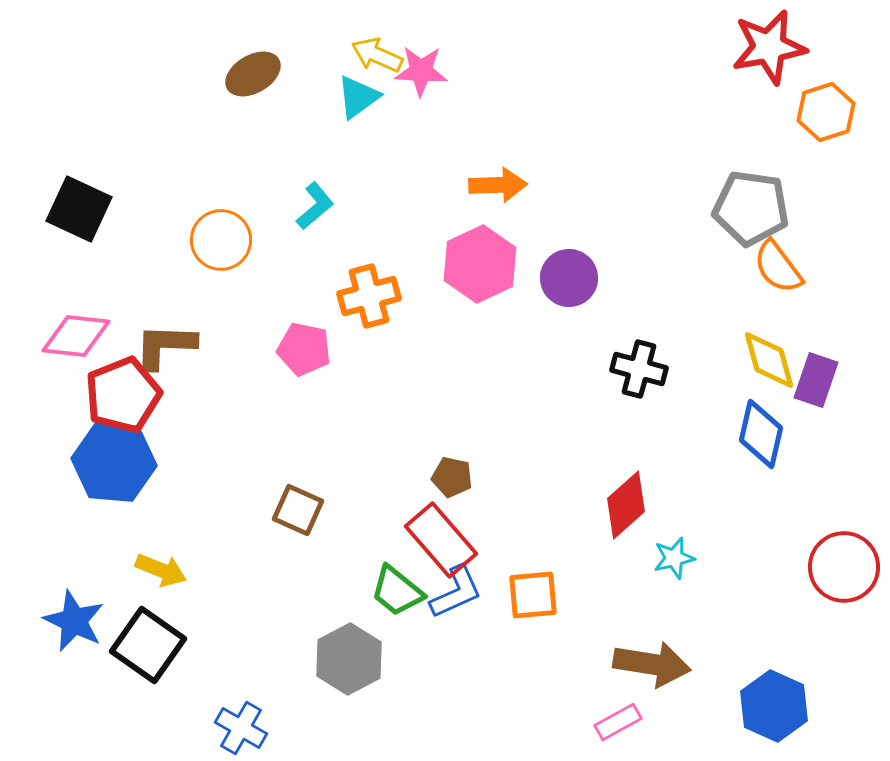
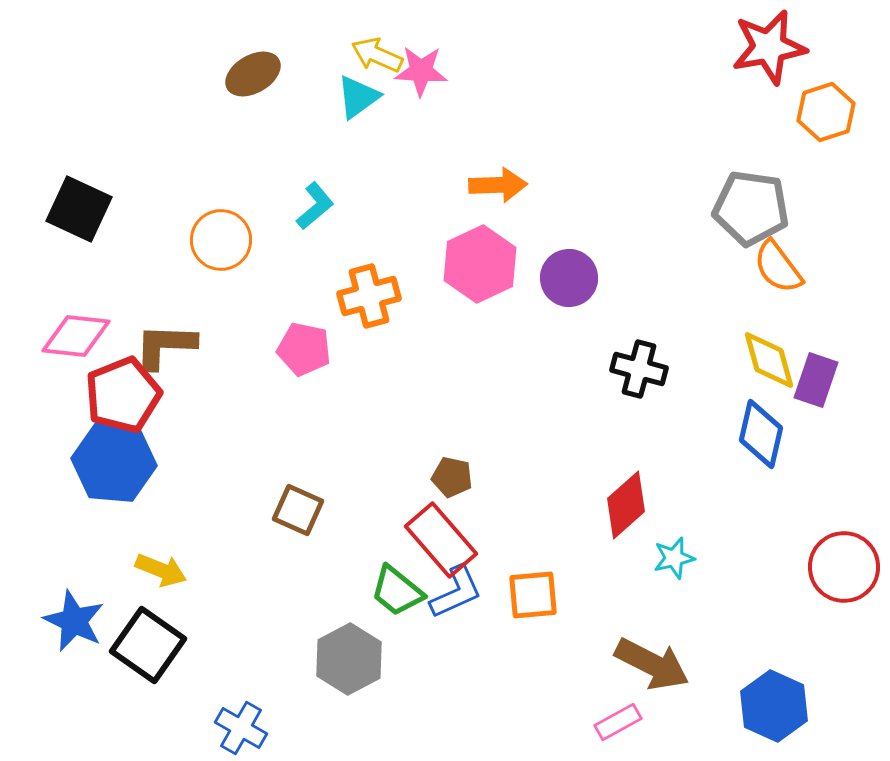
brown arrow at (652, 664): rotated 18 degrees clockwise
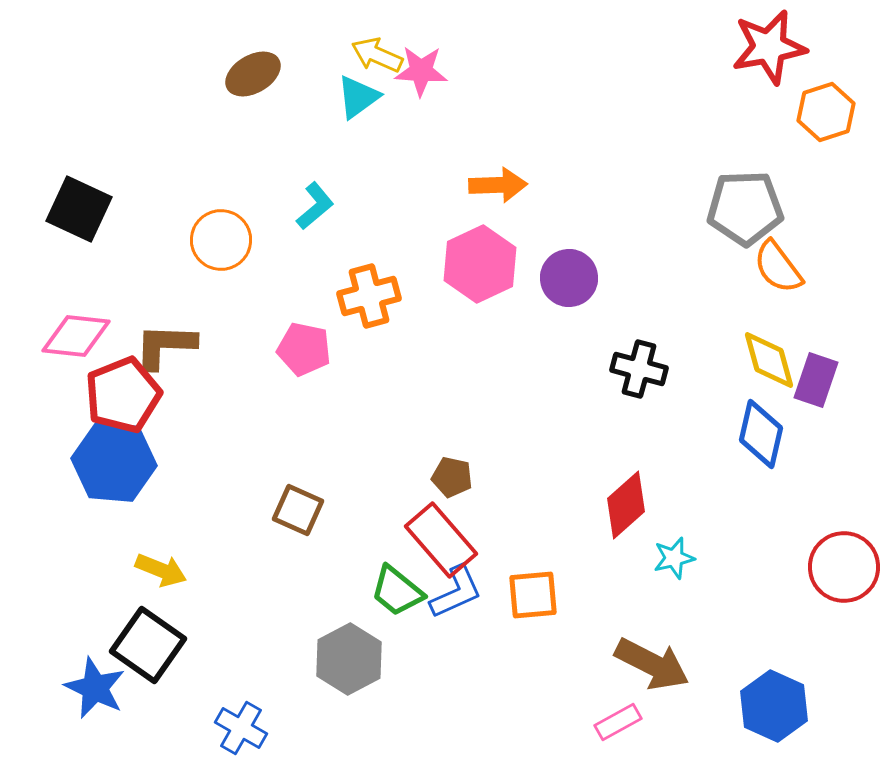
gray pentagon at (751, 208): moved 6 px left; rotated 10 degrees counterclockwise
blue star at (74, 621): moved 21 px right, 67 px down
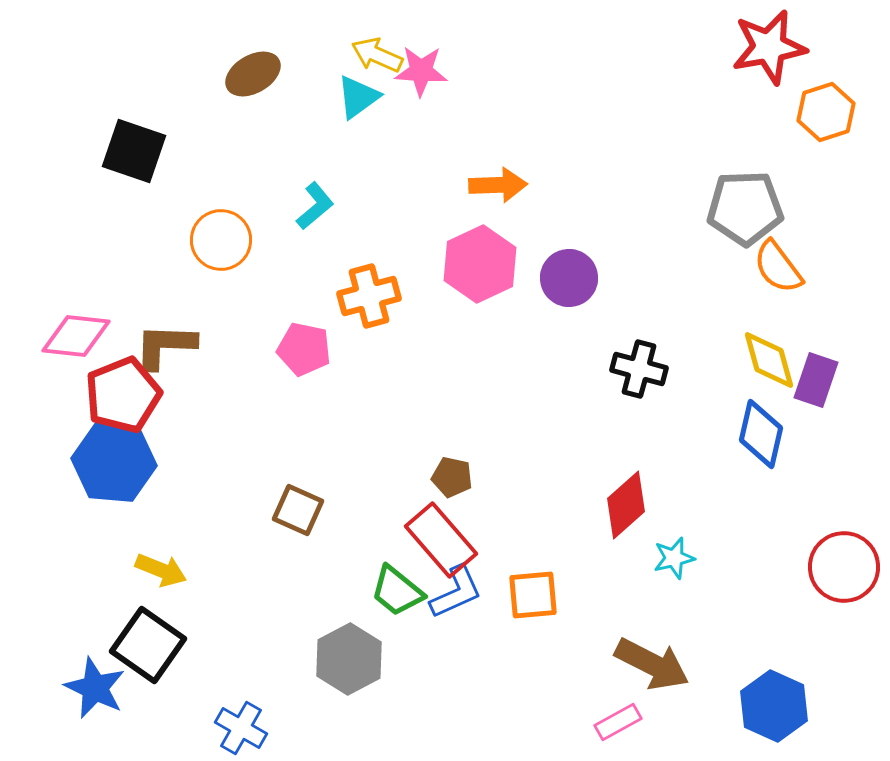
black square at (79, 209): moved 55 px right, 58 px up; rotated 6 degrees counterclockwise
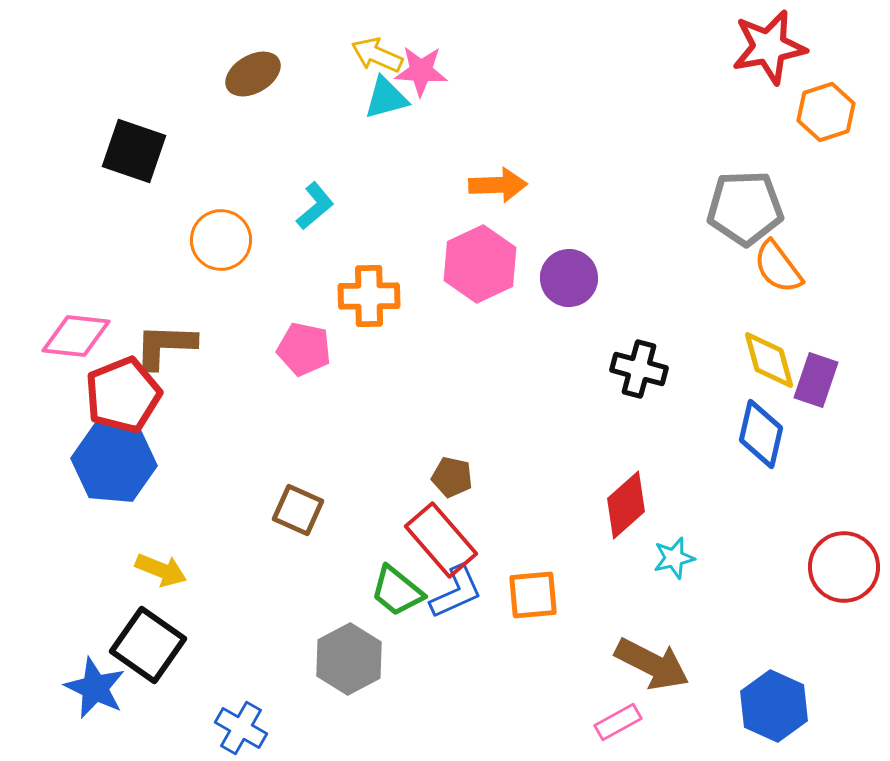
cyan triangle at (358, 97): moved 28 px right, 1 px down; rotated 21 degrees clockwise
orange cross at (369, 296): rotated 14 degrees clockwise
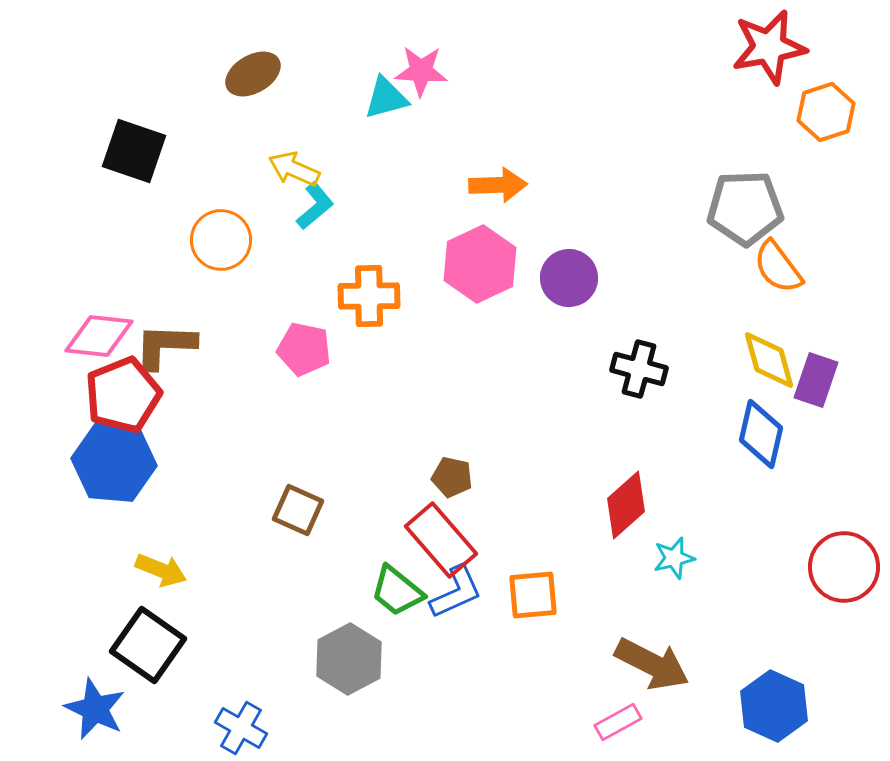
yellow arrow at (377, 55): moved 83 px left, 114 px down
pink diamond at (76, 336): moved 23 px right
blue star at (95, 688): moved 21 px down
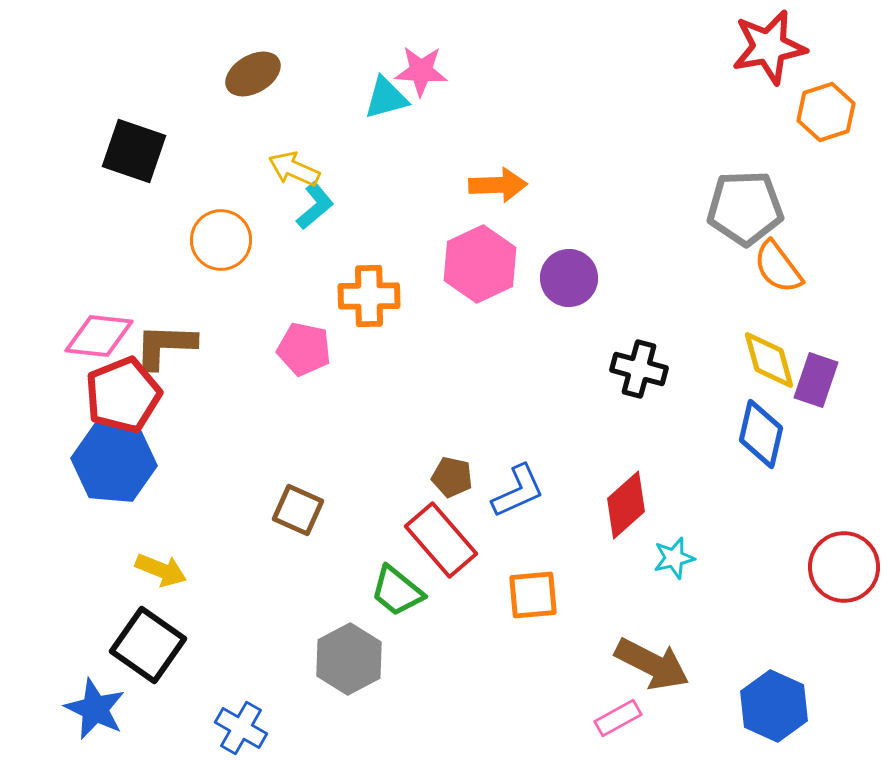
blue L-shape at (456, 592): moved 62 px right, 101 px up
pink rectangle at (618, 722): moved 4 px up
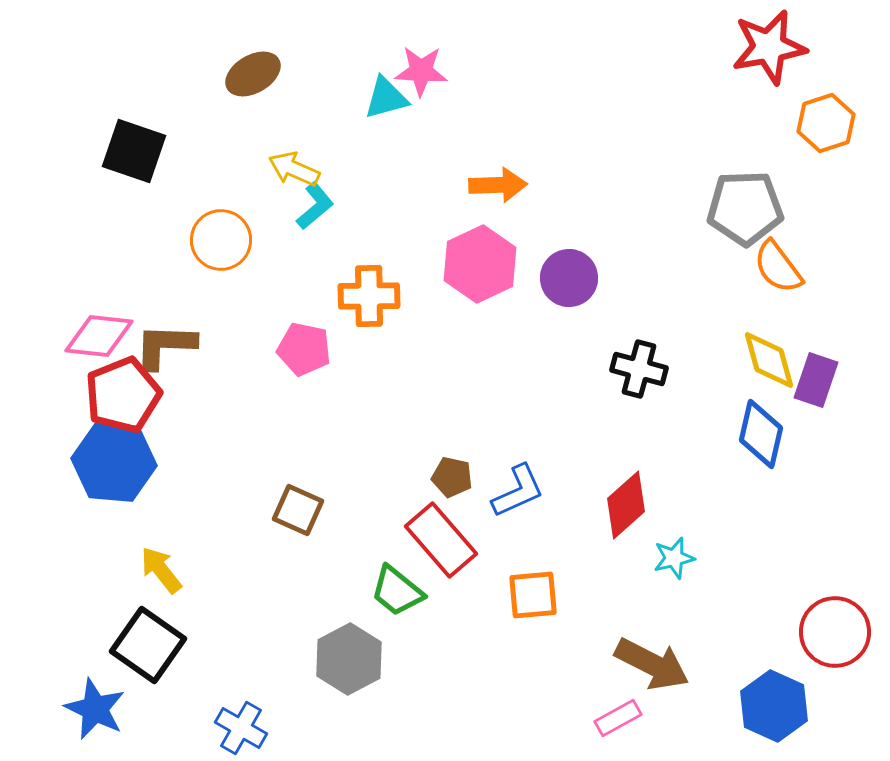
orange hexagon at (826, 112): moved 11 px down
red circle at (844, 567): moved 9 px left, 65 px down
yellow arrow at (161, 570): rotated 150 degrees counterclockwise
